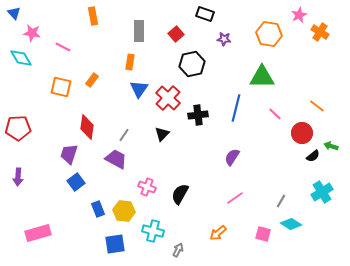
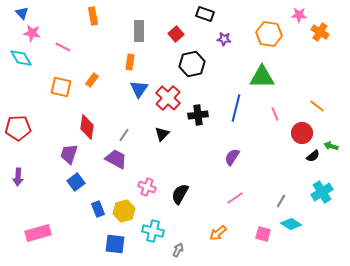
blue triangle at (14, 13): moved 8 px right
pink star at (299, 15): rotated 28 degrees clockwise
pink line at (275, 114): rotated 24 degrees clockwise
yellow hexagon at (124, 211): rotated 20 degrees counterclockwise
blue square at (115, 244): rotated 15 degrees clockwise
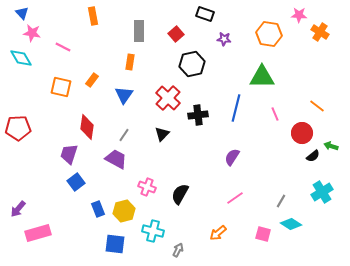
blue triangle at (139, 89): moved 15 px left, 6 px down
purple arrow at (18, 177): moved 32 px down; rotated 36 degrees clockwise
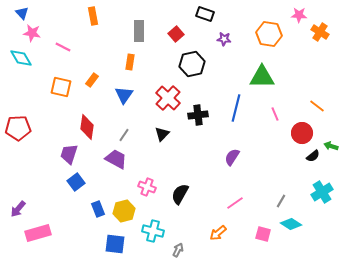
pink line at (235, 198): moved 5 px down
